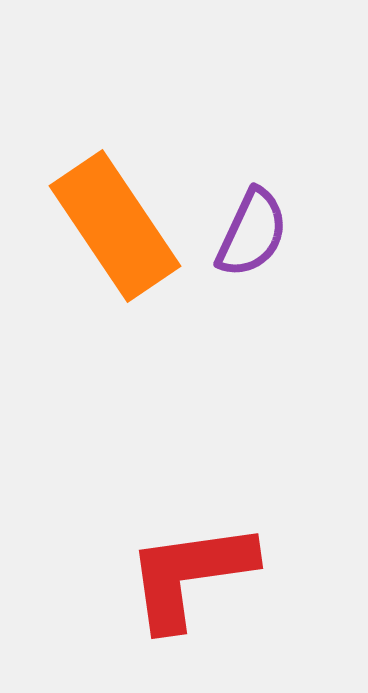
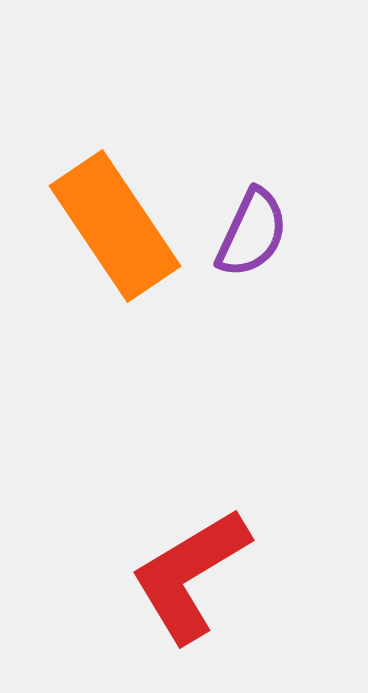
red L-shape: rotated 23 degrees counterclockwise
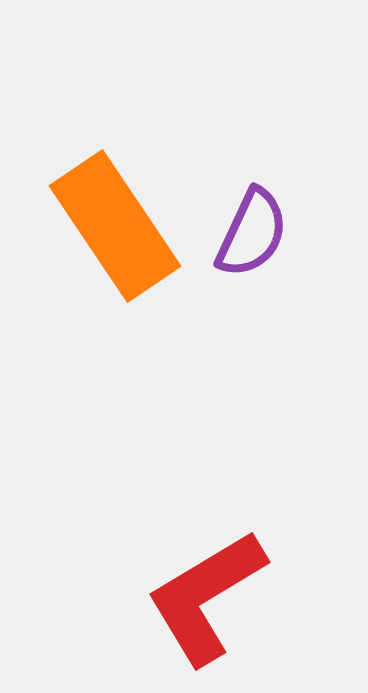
red L-shape: moved 16 px right, 22 px down
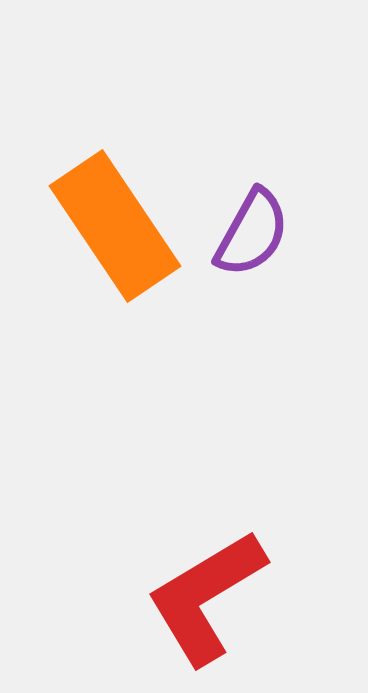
purple semicircle: rotated 4 degrees clockwise
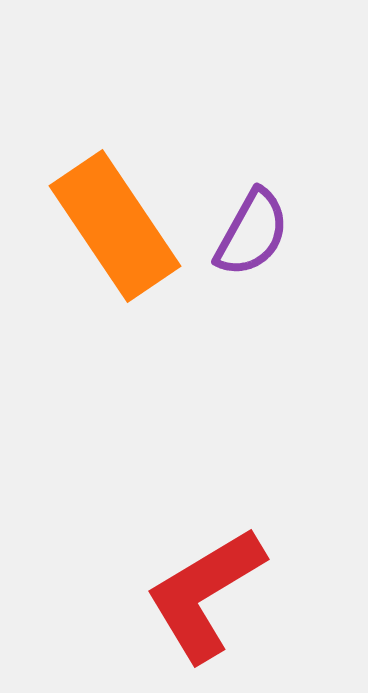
red L-shape: moved 1 px left, 3 px up
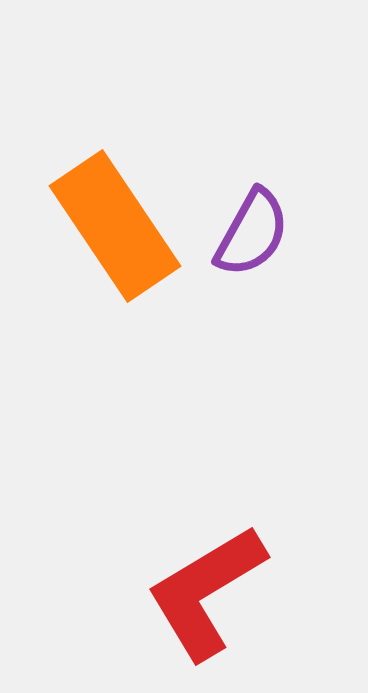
red L-shape: moved 1 px right, 2 px up
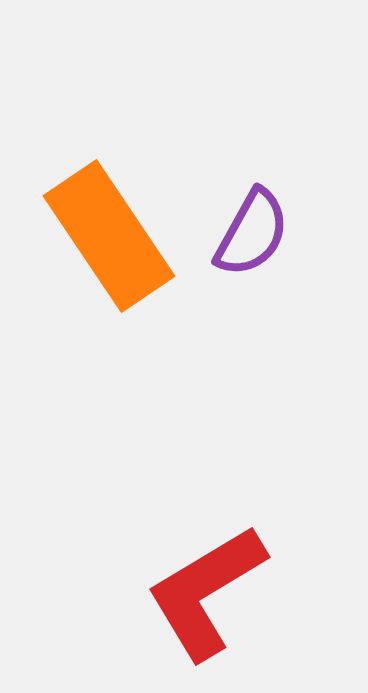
orange rectangle: moved 6 px left, 10 px down
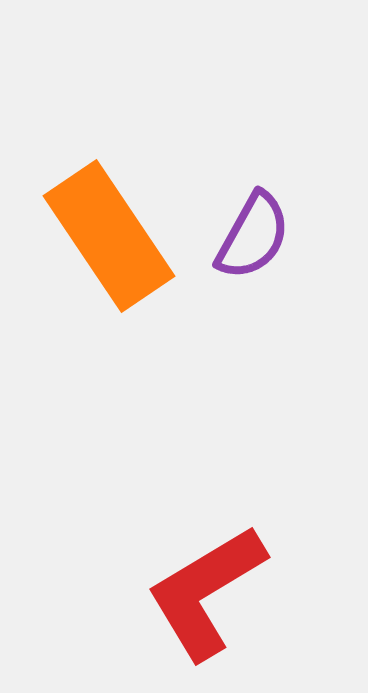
purple semicircle: moved 1 px right, 3 px down
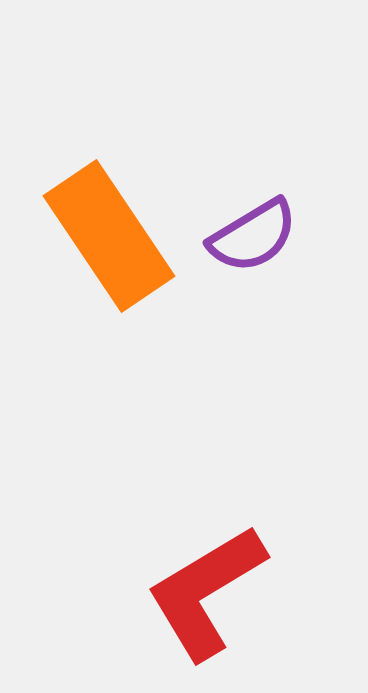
purple semicircle: rotated 30 degrees clockwise
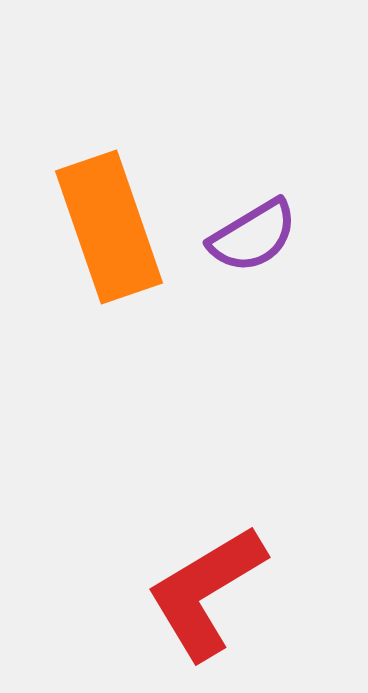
orange rectangle: moved 9 px up; rotated 15 degrees clockwise
